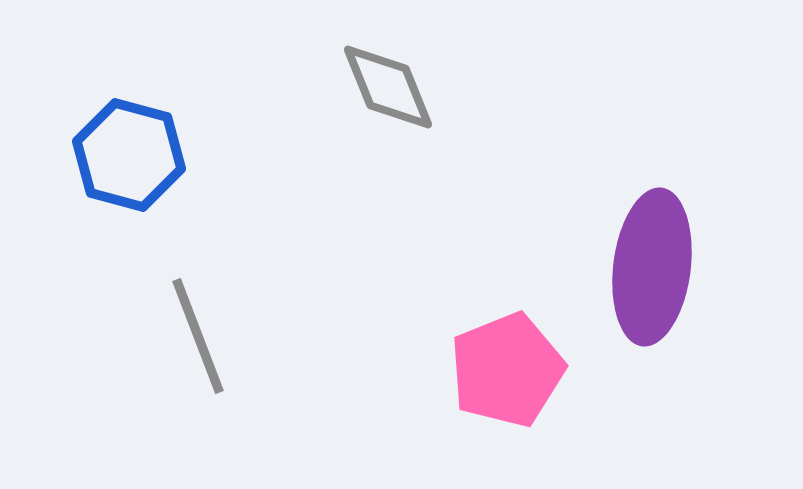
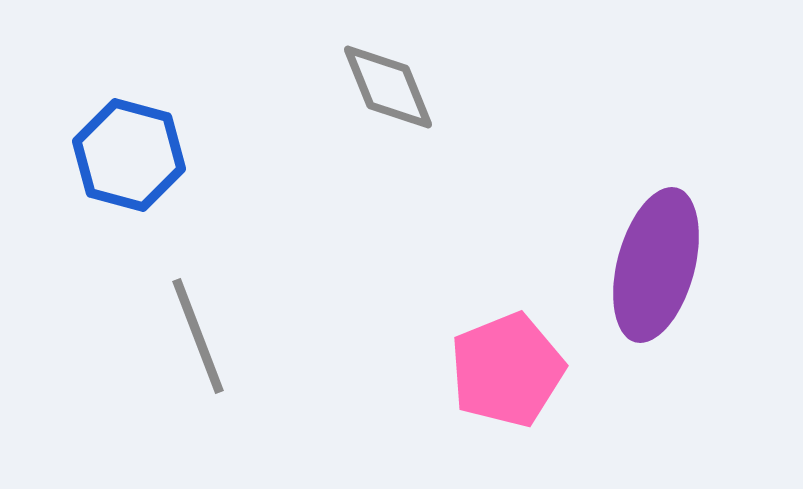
purple ellipse: moved 4 px right, 2 px up; rotated 8 degrees clockwise
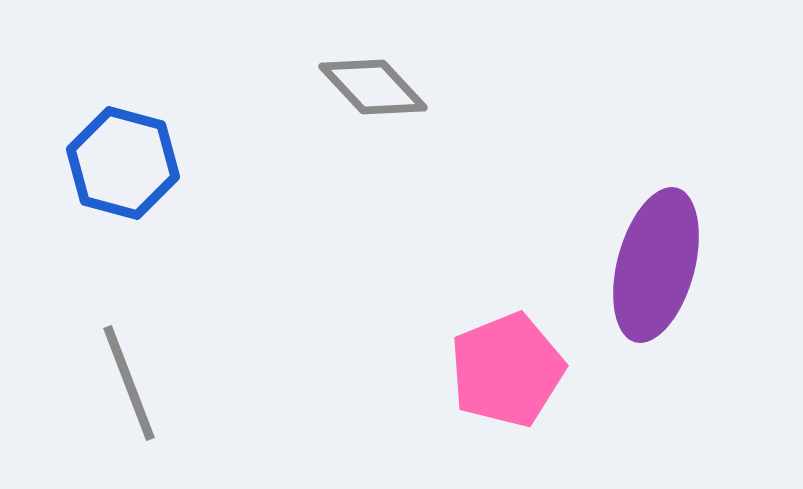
gray diamond: moved 15 px left; rotated 21 degrees counterclockwise
blue hexagon: moved 6 px left, 8 px down
gray line: moved 69 px left, 47 px down
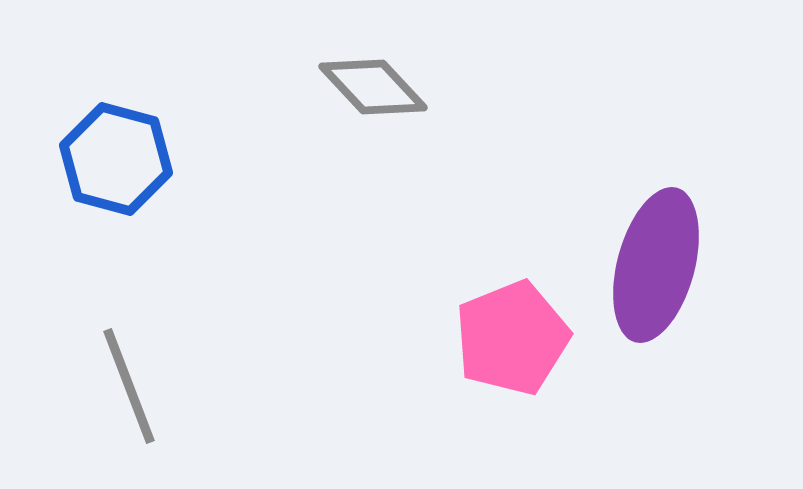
blue hexagon: moved 7 px left, 4 px up
pink pentagon: moved 5 px right, 32 px up
gray line: moved 3 px down
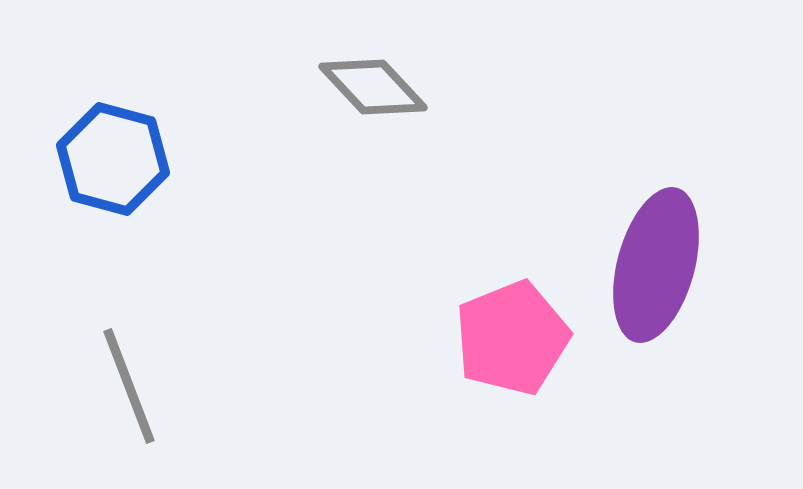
blue hexagon: moved 3 px left
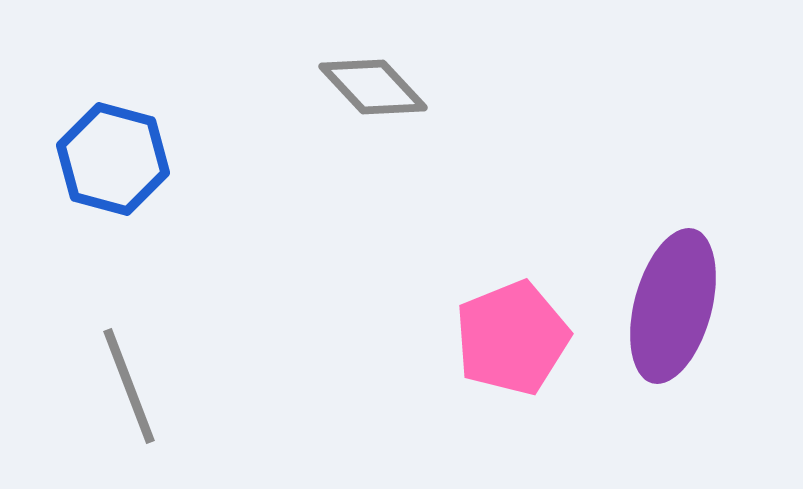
purple ellipse: moved 17 px right, 41 px down
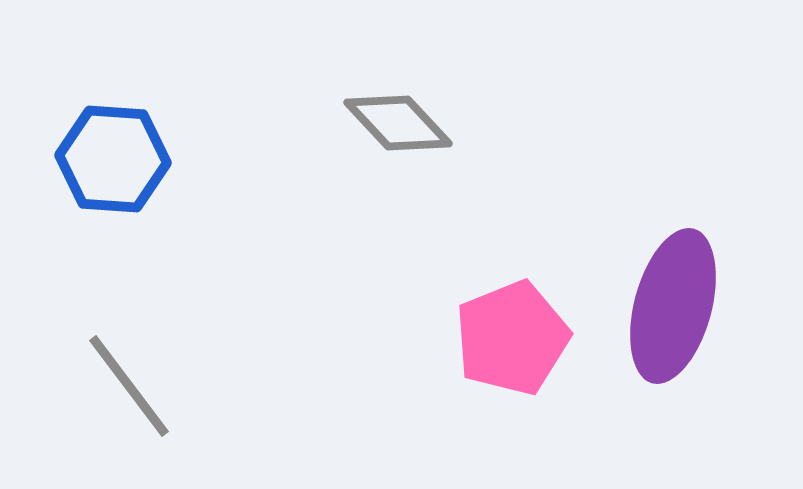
gray diamond: moved 25 px right, 36 px down
blue hexagon: rotated 11 degrees counterclockwise
gray line: rotated 16 degrees counterclockwise
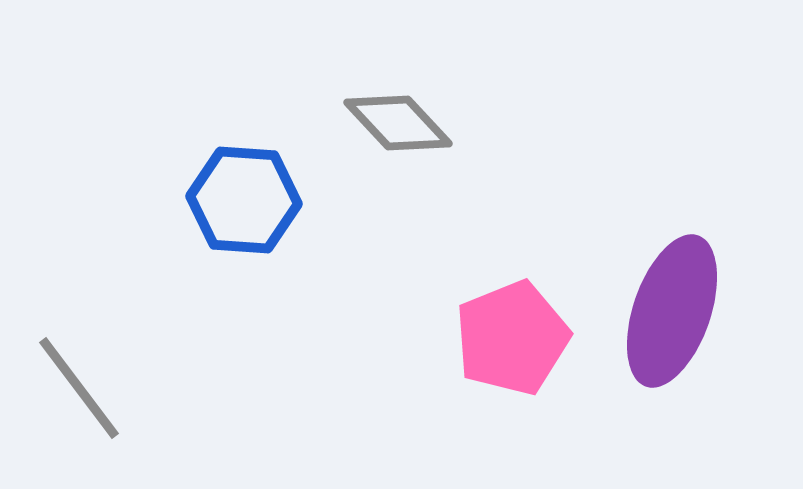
blue hexagon: moved 131 px right, 41 px down
purple ellipse: moved 1 px left, 5 px down; rotated 4 degrees clockwise
gray line: moved 50 px left, 2 px down
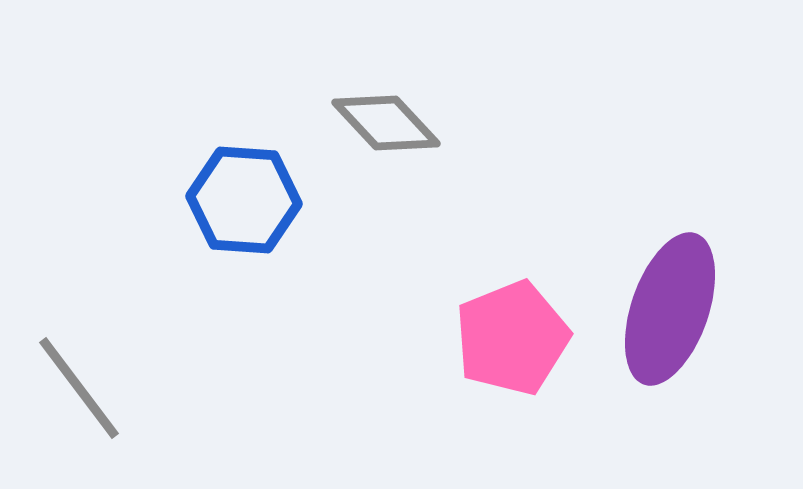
gray diamond: moved 12 px left
purple ellipse: moved 2 px left, 2 px up
